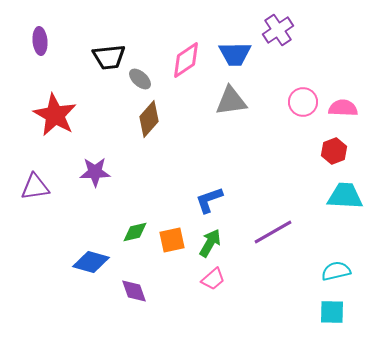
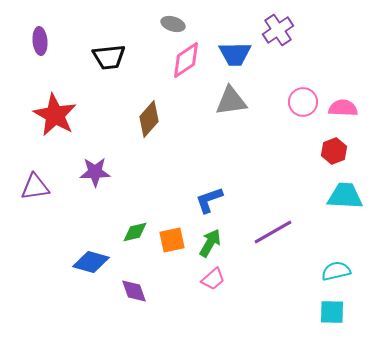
gray ellipse: moved 33 px right, 55 px up; rotated 25 degrees counterclockwise
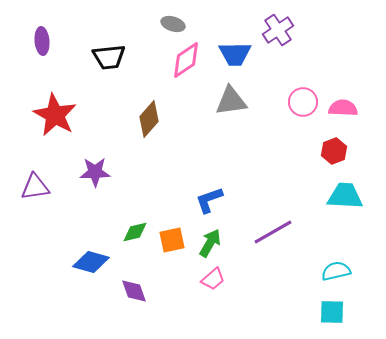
purple ellipse: moved 2 px right
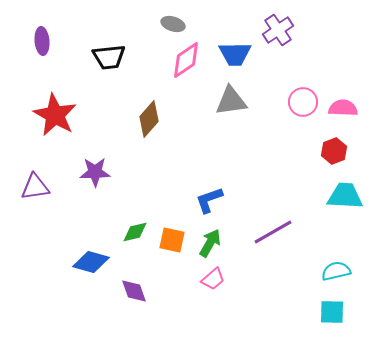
orange square: rotated 24 degrees clockwise
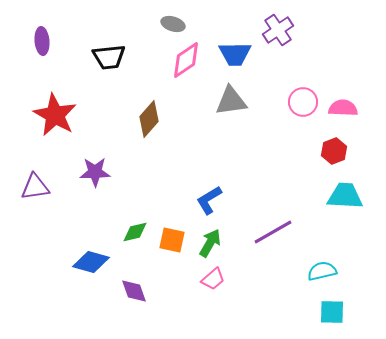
blue L-shape: rotated 12 degrees counterclockwise
cyan semicircle: moved 14 px left
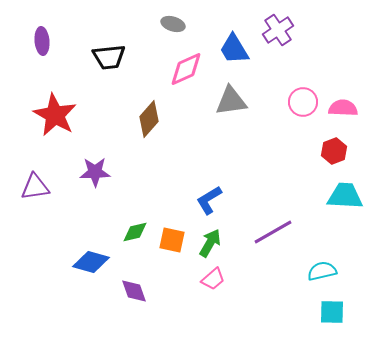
blue trapezoid: moved 1 px left, 5 px up; rotated 60 degrees clockwise
pink diamond: moved 9 px down; rotated 9 degrees clockwise
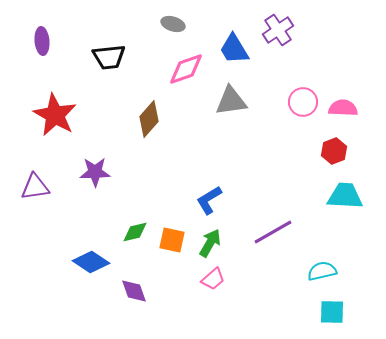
pink diamond: rotated 6 degrees clockwise
blue diamond: rotated 18 degrees clockwise
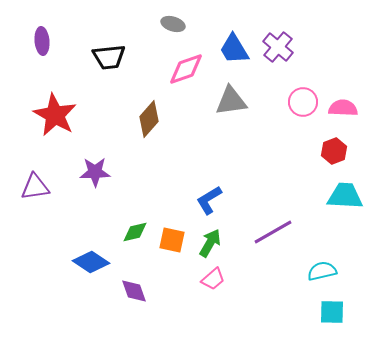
purple cross: moved 17 px down; rotated 16 degrees counterclockwise
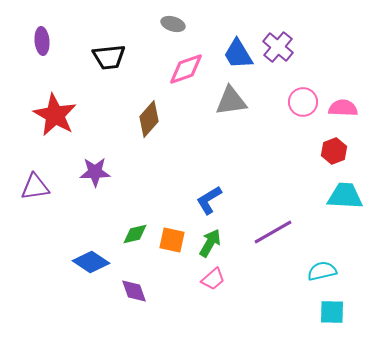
blue trapezoid: moved 4 px right, 5 px down
green diamond: moved 2 px down
